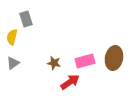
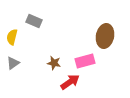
gray rectangle: moved 8 px right, 2 px down; rotated 49 degrees counterclockwise
brown ellipse: moved 9 px left, 22 px up
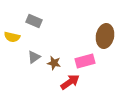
yellow semicircle: rotated 91 degrees counterclockwise
gray triangle: moved 21 px right, 6 px up
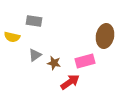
gray rectangle: rotated 14 degrees counterclockwise
gray triangle: moved 1 px right, 2 px up
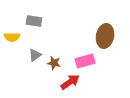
yellow semicircle: rotated 14 degrees counterclockwise
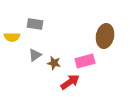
gray rectangle: moved 1 px right, 3 px down
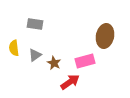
yellow semicircle: moved 2 px right, 11 px down; rotated 84 degrees clockwise
brown star: rotated 16 degrees clockwise
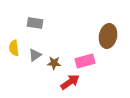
gray rectangle: moved 1 px up
brown ellipse: moved 3 px right
brown star: rotated 24 degrees counterclockwise
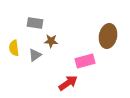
brown star: moved 3 px left, 22 px up
red arrow: moved 2 px left, 1 px down
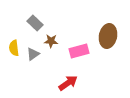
gray rectangle: rotated 35 degrees clockwise
gray triangle: moved 2 px left, 1 px up
pink rectangle: moved 6 px left, 10 px up
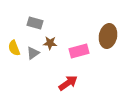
gray rectangle: rotated 28 degrees counterclockwise
brown star: moved 1 px left, 2 px down
yellow semicircle: rotated 14 degrees counterclockwise
gray triangle: moved 1 px up
